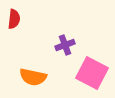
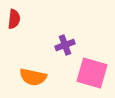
pink square: rotated 12 degrees counterclockwise
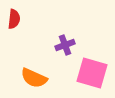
orange semicircle: moved 1 px right, 1 px down; rotated 12 degrees clockwise
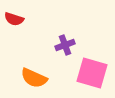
red semicircle: rotated 102 degrees clockwise
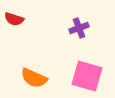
purple cross: moved 14 px right, 17 px up
pink square: moved 5 px left, 3 px down
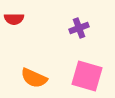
red semicircle: rotated 18 degrees counterclockwise
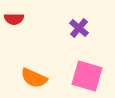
purple cross: rotated 30 degrees counterclockwise
